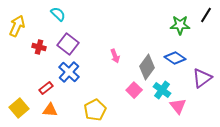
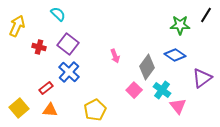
blue diamond: moved 3 px up
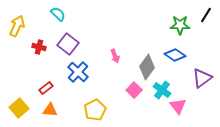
blue cross: moved 9 px right
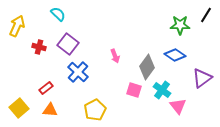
pink square: rotated 28 degrees counterclockwise
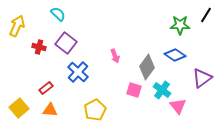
purple square: moved 2 px left, 1 px up
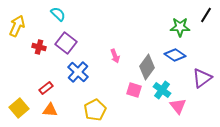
green star: moved 2 px down
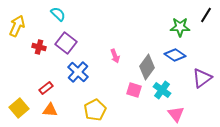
pink triangle: moved 2 px left, 8 px down
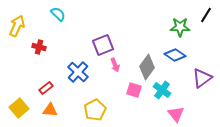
purple square: moved 37 px right, 2 px down; rotated 30 degrees clockwise
pink arrow: moved 9 px down
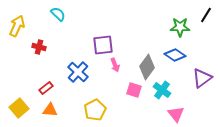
purple square: rotated 15 degrees clockwise
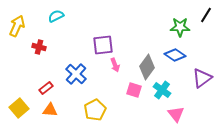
cyan semicircle: moved 2 px left, 2 px down; rotated 70 degrees counterclockwise
blue cross: moved 2 px left, 2 px down
